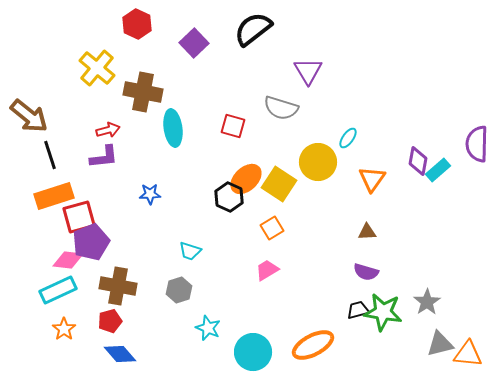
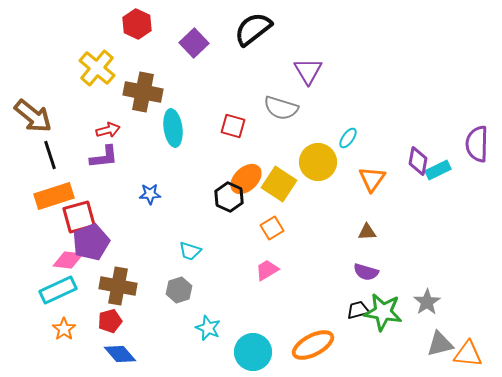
brown arrow at (29, 116): moved 4 px right
cyan rectangle at (438, 170): rotated 15 degrees clockwise
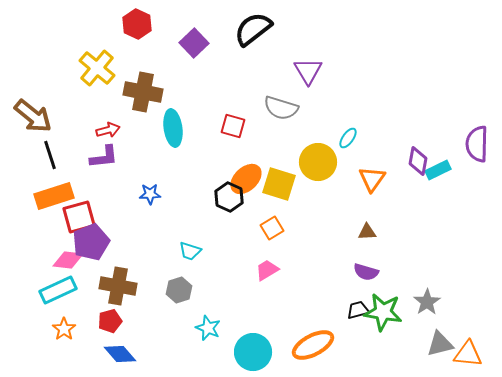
yellow square at (279, 184): rotated 16 degrees counterclockwise
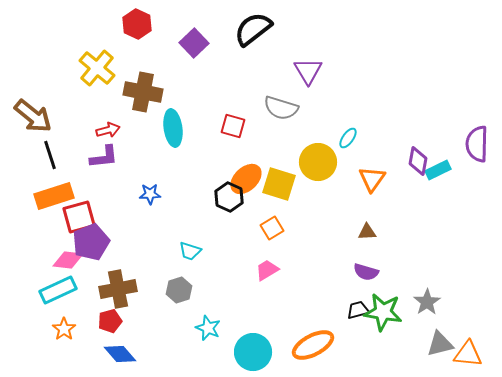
brown cross at (118, 286): moved 3 px down; rotated 21 degrees counterclockwise
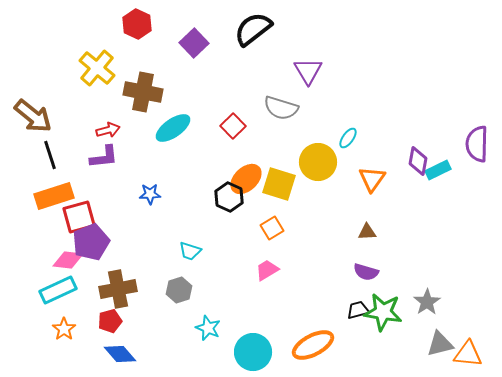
red square at (233, 126): rotated 30 degrees clockwise
cyan ellipse at (173, 128): rotated 63 degrees clockwise
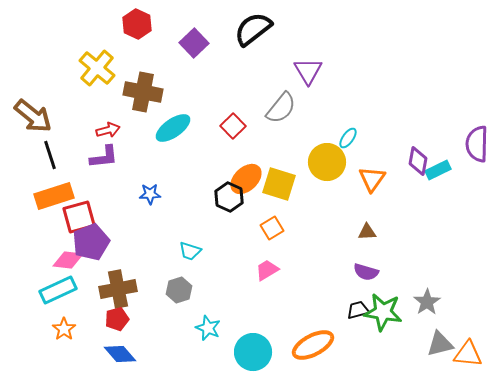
gray semicircle at (281, 108): rotated 68 degrees counterclockwise
yellow circle at (318, 162): moved 9 px right
red pentagon at (110, 321): moved 7 px right, 2 px up
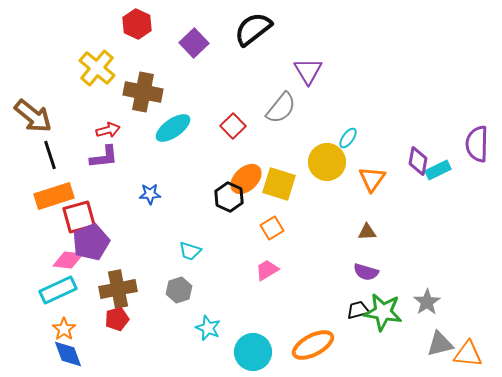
blue diamond at (120, 354): moved 52 px left; rotated 20 degrees clockwise
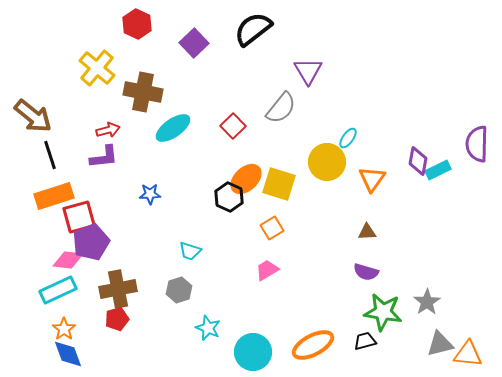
black trapezoid at (358, 310): moved 7 px right, 31 px down
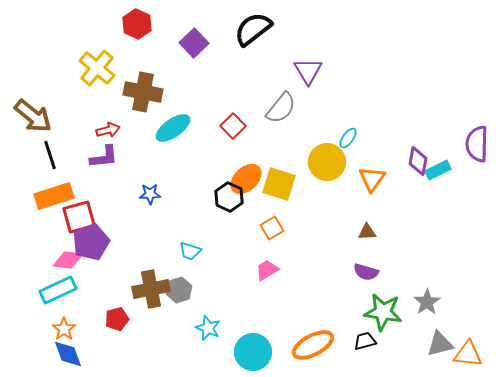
brown cross at (118, 289): moved 33 px right
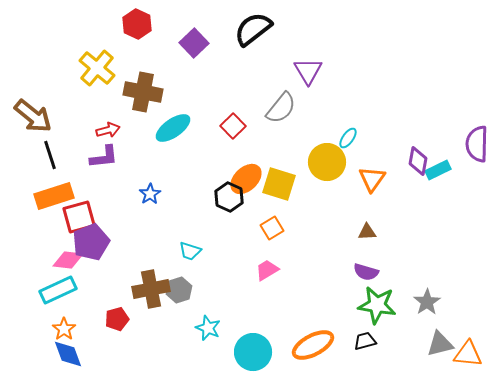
blue star at (150, 194): rotated 30 degrees counterclockwise
green star at (383, 312): moved 6 px left, 7 px up
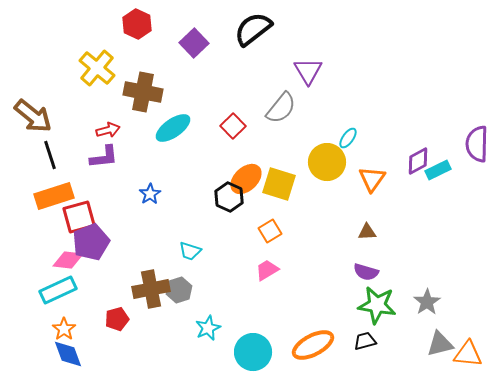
purple diamond at (418, 161): rotated 52 degrees clockwise
orange square at (272, 228): moved 2 px left, 3 px down
cyan star at (208, 328): rotated 25 degrees clockwise
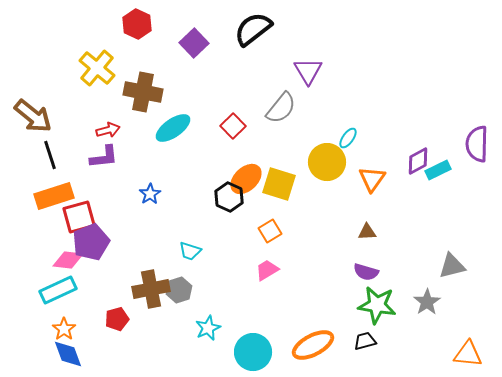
gray triangle at (440, 344): moved 12 px right, 78 px up
